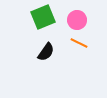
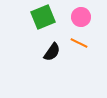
pink circle: moved 4 px right, 3 px up
black semicircle: moved 6 px right
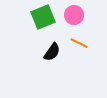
pink circle: moved 7 px left, 2 px up
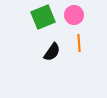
orange line: rotated 60 degrees clockwise
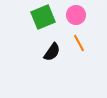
pink circle: moved 2 px right
orange line: rotated 24 degrees counterclockwise
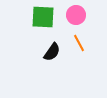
green square: rotated 25 degrees clockwise
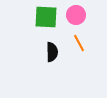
green square: moved 3 px right
black semicircle: rotated 36 degrees counterclockwise
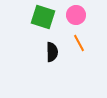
green square: moved 3 px left; rotated 15 degrees clockwise
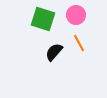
green square: moved 2 px down
black semicircle: moved 2 px right; rotated 138 degrees counterclockwise
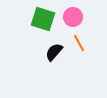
pink circle: moved 3 px left, 2 px down
